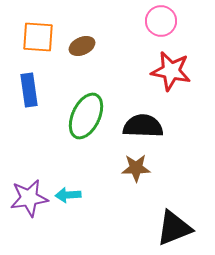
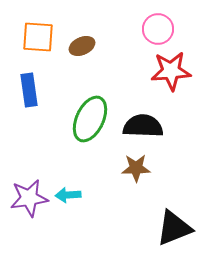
pink circle: moved 3 px left, 8 px down
red star: rotated 15 degrees counterclockwise
green ellipse: moved 4 px right, 3 px down
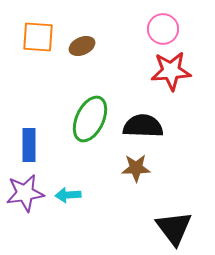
pink circle: moved 5 px right
blue rectangle: moved 55 px down; rotated 8 degrees clockwise
purple star: moved 4 px left, 5 px up
black triangle: rotated 45 degrees counterclockwise
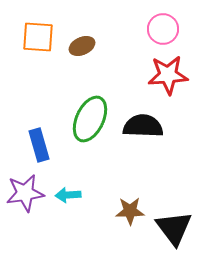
red star: moved 3 px left, 4 px down
blue rectangle: moved 10 px right; rotated 16 degrees counterclockwise
brown star: moved 6 px left, 43 px down
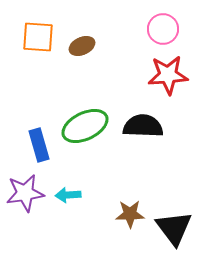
green ellipse: moved 5 px left, 7 px down; rotated 39 degrees clockwise
brown star: moved 3 px down
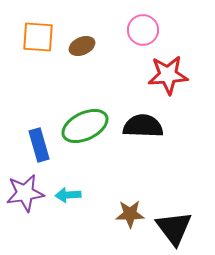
pink circle: moved 20 px left, 1 px down
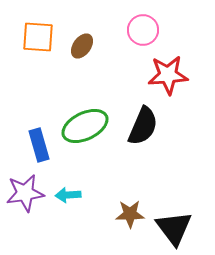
brown ellipse: rotated 30 degrees counterclockwise
black semicircle: rotated 111 degrees clockwise
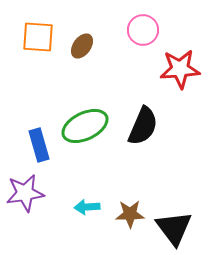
red star: moved 12 px right, 6 px up
cyan arrow: moved 19 px right, 12 px down
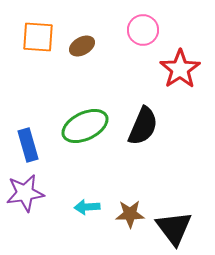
brown ellipse: rotated 25 degrees clockwise
red star: rotated 30 degrees counterclockwise
blue rectangle: moved 11 px left
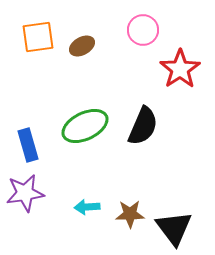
orange square: rotated 12 degrees counterclockwise
